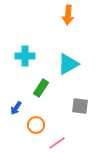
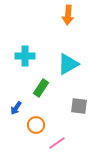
gray square: moved 1 px left
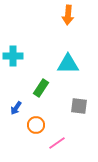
cyan cross: moved 12 px left
cyan triangle: rotated 30 degrees clockwise
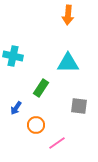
cyan cross: rotated 12 degrees clockwise
cyan triangle: moved 1 px up
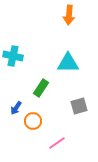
orange arrow: moved 1 px right
gray square: rotated 24 degrees counterclockwise
orange circle: moved 3 px left, 4 px up
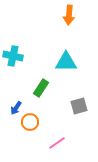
cyan triangle: moved 2 px left, 1 px up
orange circle: moved 3 px left, 1 px down
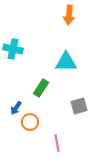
cyan cross: moved 7 px up
pink line: rotated 66 degrees counterclockwise
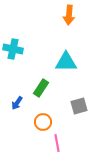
blue arrow: moved 1 px right, 5 px up
orange circle: moved 13 px right
